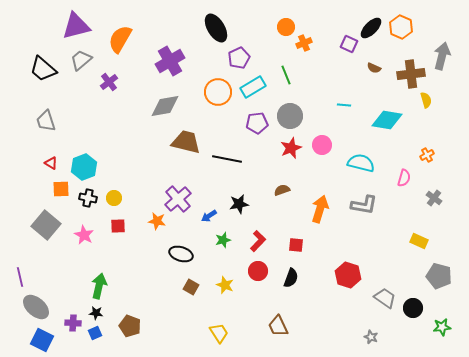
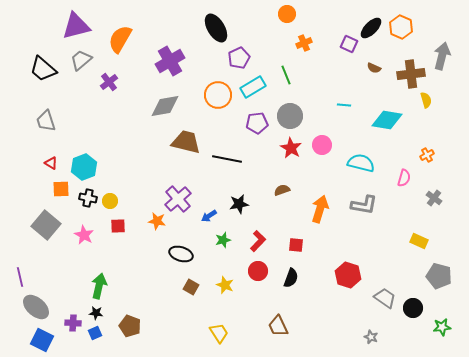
orange circle at (286, 27): moved 1 px right, 13 px up
orange circle at (218, 92): moved 3 px down
red star at (291, 148): rotated 20 degrees counterclockwise
yellow circle at (114, 198): moved 4 px left, 3 px down
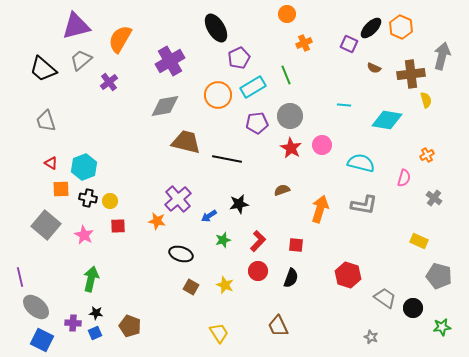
green arrow at (99, 286): moved 8 px left, 7 px up
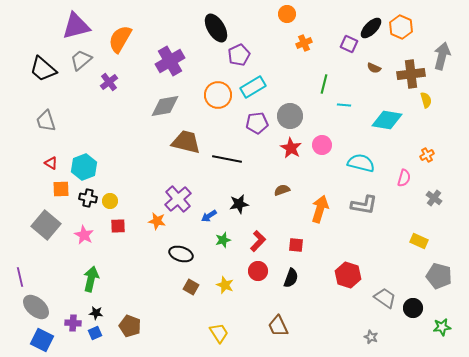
purple pentagon at (239, 58): moved 3 px up
green line at (286, 75): moved 38 px right, 9 px down; rotated 36 degrees clockwise
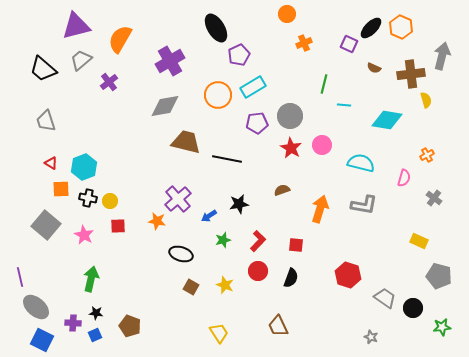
blue square at (95, 333): moved 2 px down
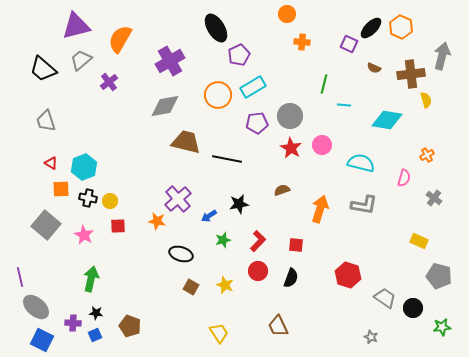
orange cross at (304, 43): moved 2 px left, 1 px up; rotated 28 degrees clockwise
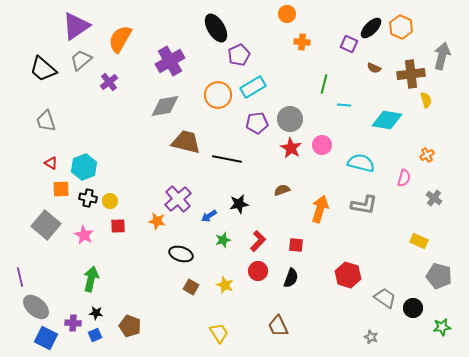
purple triangle at (76, 26): rotated 20 degrees counterclockwise
gray circle at (290, 116): moved 3 px down
blue square at (42, 340): moved 4 px right, 2 px up
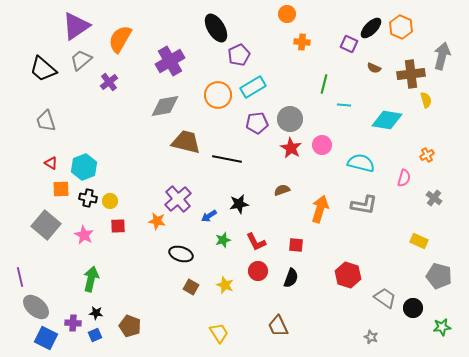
red L-shape at (258, 241): moved 2 px left, 1 px down; rotated 110 degrees clockwise
